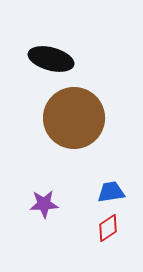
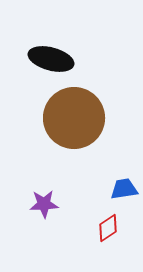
blue trapezoid: moved 13 px right, 3 px up
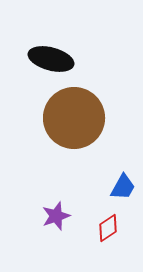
blue trapezoid: moved 1 px left, 2 px up; rotated 128 degrees clockwise
purple star: moved 12 px right, 12 px down; rotated 16 degrees counterclockwise
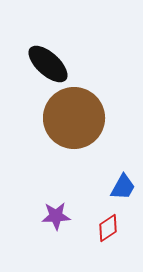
black ellipse: moved 3 px left, 5 px down; rotated 27 degrees clockwise
purple star: rotated 16 degrees clockwise
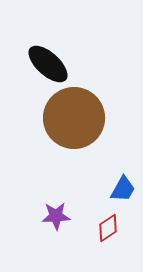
blue trapezoid: moved 2 px down
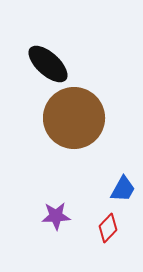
red diamond: rotated 12 degrees counterclockwise
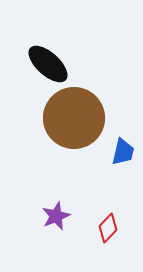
blue trapezoid: moved 37 px up; rotated 16 degrees counterclockwise
purple star: rotated 20 degrees counterclockwise
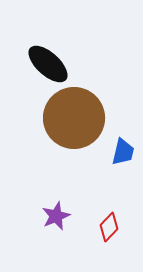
red diamond: moved 1 px right, 1 px up
